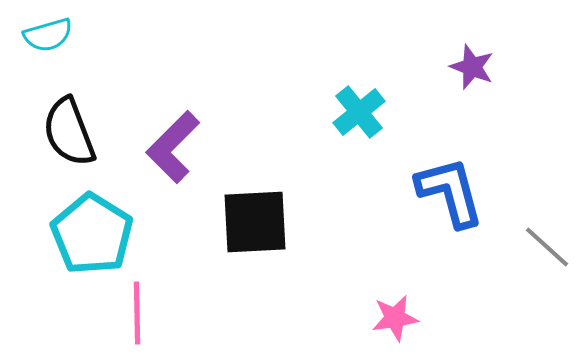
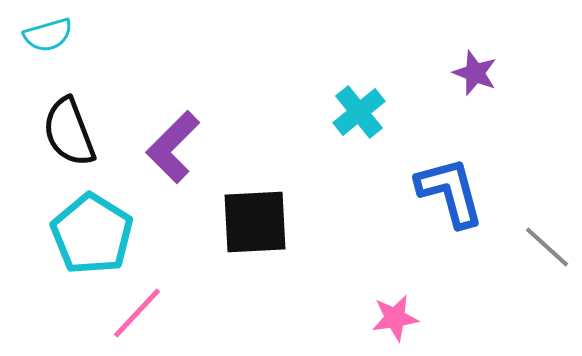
purple star: moved 3 px right, 6 px down
pink line: rotated 44 degrees clockwise
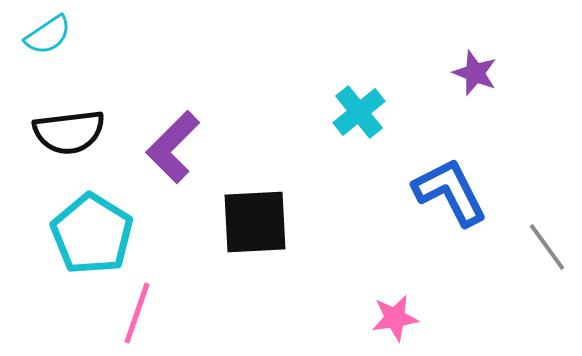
cyan semicircle: rotated 18 degrees counterclockwise
black semicircle: rotated 76 degrees counterclockwise
blue L-shape: rotated 12 degrees counterclockwise
gray line: rotated 12 degrees clockwise
pink line: rotated 24 degrees counterclockwise
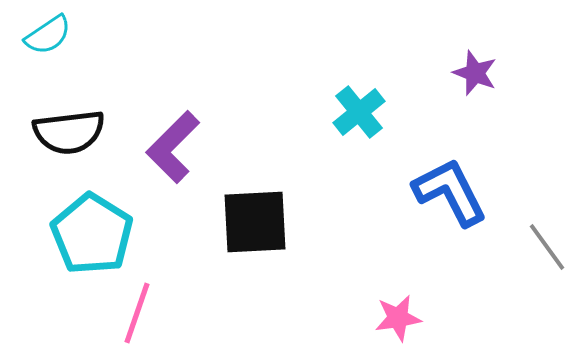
pink star: moved 3 px right
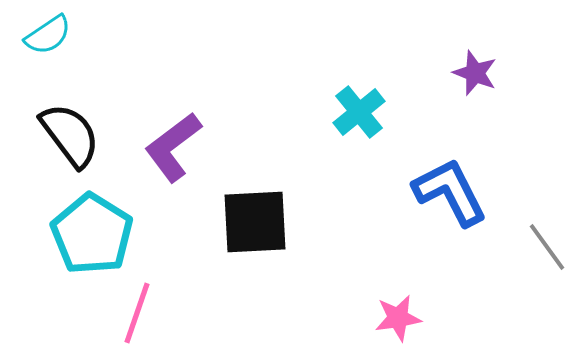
black semicircle: moved 1 px right, 3 px down; rotated 120 degrees counterclockwise
purple L-shape: rotated 8 degrees clockwise
